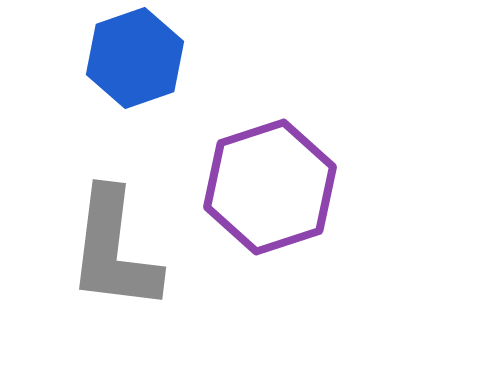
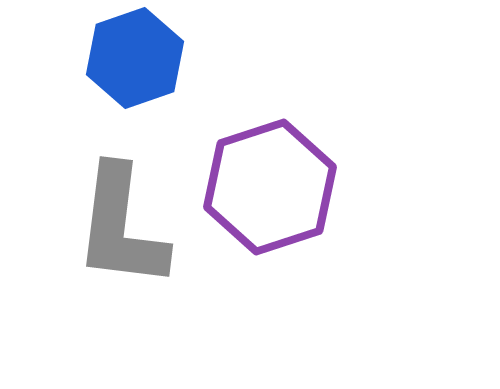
gray L-shape: moved 7 px right, 23 px up
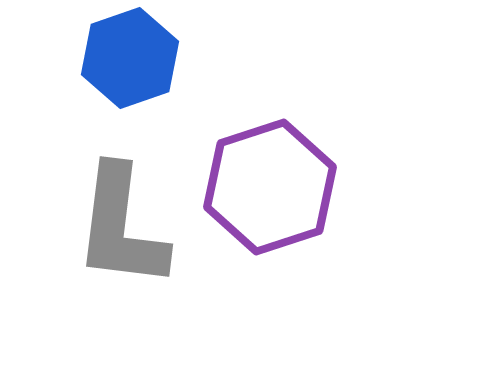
blue hexagon: moved 5 px left
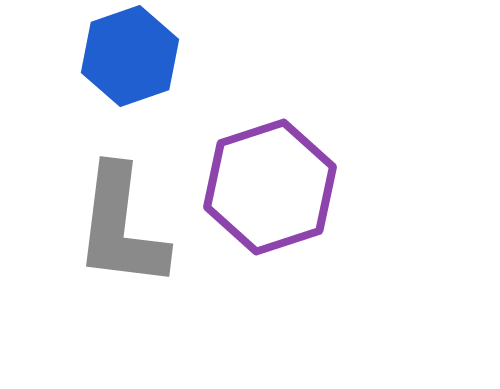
blue hexagon: moved 2 px up
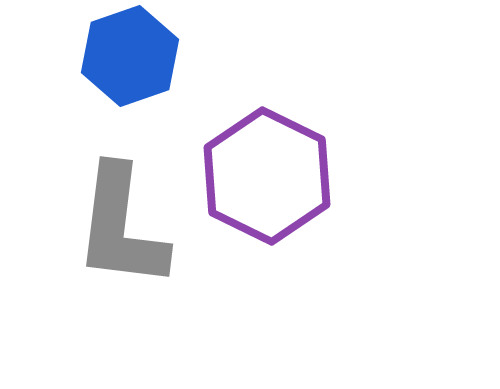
purple hexagon: moved 3 px left, 11 px up; rotated 16 degrees counterclockwise
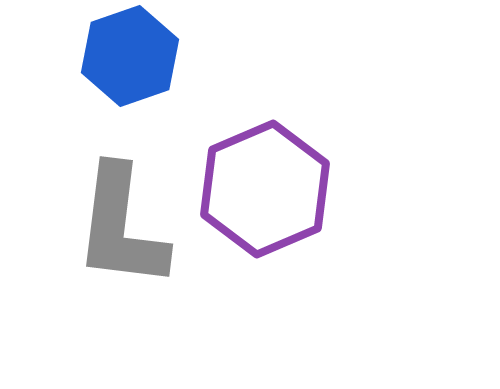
purple hexagon: moved 2 px left, 13 px down; rotated 11 degrees clockwise
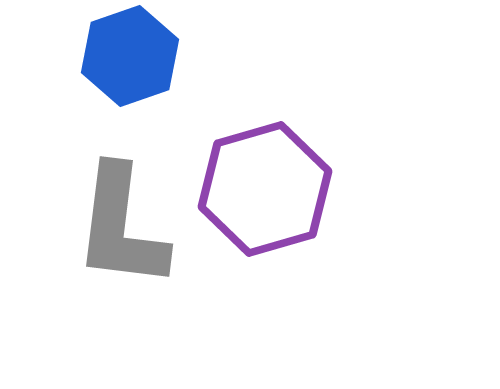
purple hexagon: rotated 7 degrees clockwise
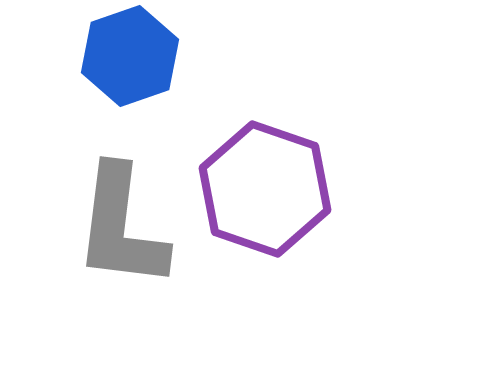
purple hexagon: rotated 25 degrees counterclockwise
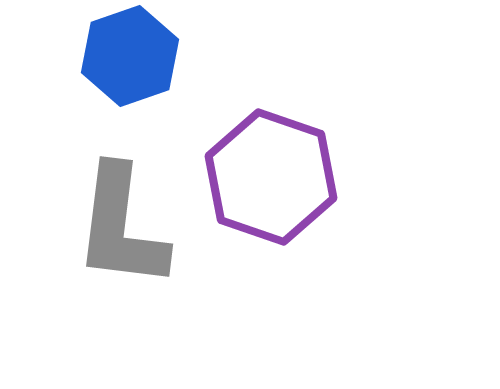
purple hexagon: moved 6 px right, 12 px up
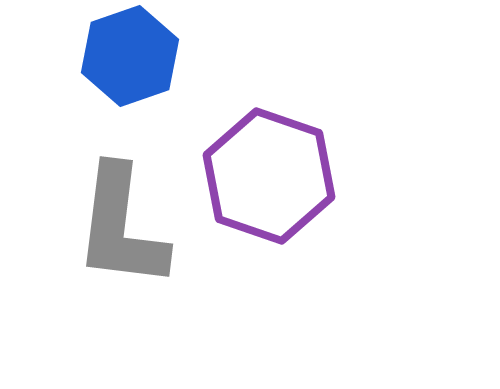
purple hexagon: moved 2 px left, 1 px up
